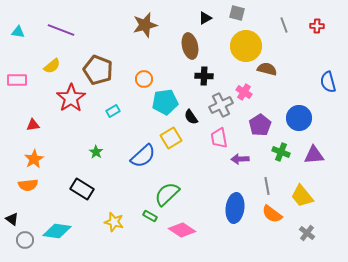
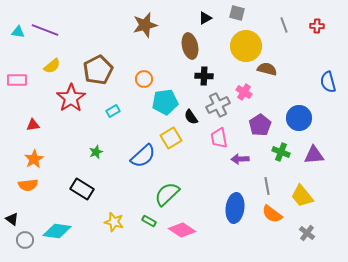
purple line at (61, 30): moved 16 px left
brown pentagon at (98, 70): rotated 24 degrees clockwise
gray cross at (221, 105): moved 3 px left
green star at (96, 152): rotated 16 degrees clockwise
green rectangle at (150, 216): moved 1 px left, 5 px down
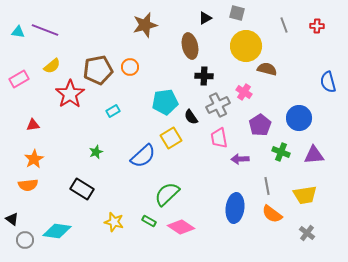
brown pentagon at (98, 70): rotated 16 degrees clockwise
orange circle at (144, 79): moved 14 px left, 12 px up
pink rectangle at (17, 80): moved 2 px right, 1 px up; rotated 30 degrees counterclockwise
red star at (71, 98): moved 1 px left, 4 px up
yellow trapezoid at (302, 196): moved 3 px right, 1 px up; rotated 60 degrees counterclockwise
pink diamond at (182, 230): moved 1 px left, 3 px up
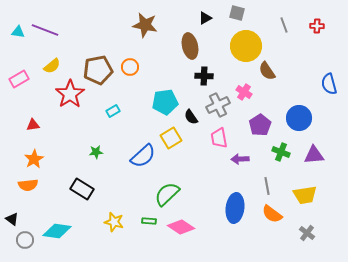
brown star at (145, 25): rotated 25 degrees clockwise
brown semicircle at (267, 69): moved 2 px down; rotated 138 degrees counterclockwise
blue semicircle at (328, 82): moved 1 px right, 2 px down
green star at (96, 152): rotated 16 degrees clockwise
green rectangle at (149, 221): rotated 24 degrees counterclockwise
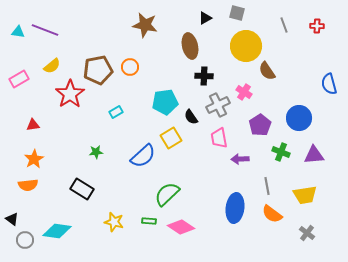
cyan rectangle at (113, 111): moved 3 px right, 1 px down
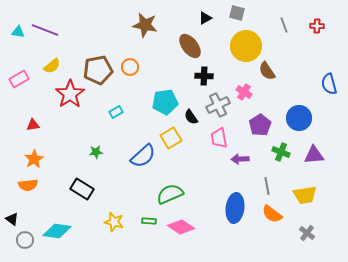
brown ellipse at (190, 46): rotated 25 degrees counterclockwise
green semicircle at (167, 194): moved 3 px right; rotated 20 degrees clockwise
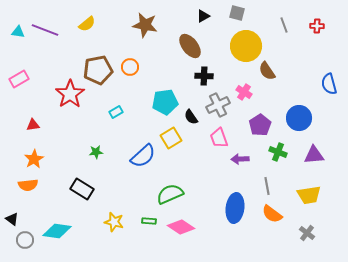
black triangle at (205, 18): moved 2 px left, 2 px up
yellow semicircle at (52, 66): moved 35 px right, 42 px up
pink trapezoid at (219, 138): rotated 10 degrees counterclockwise
green cross at (281, 152): moved 3 px left
yellow trapezoid at (305, 195): moved 4 px right
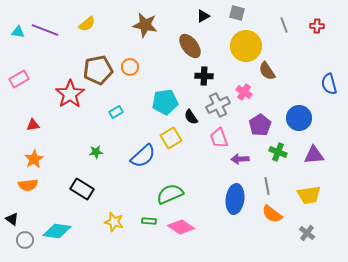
blue ellipse at (235, 208): moved 9 px up
